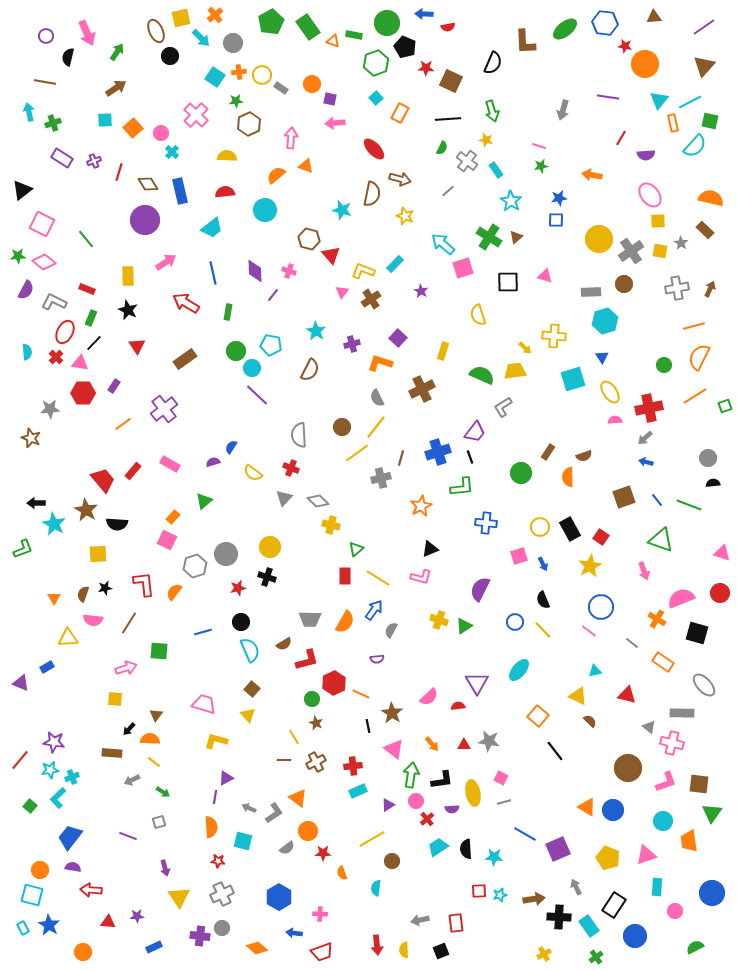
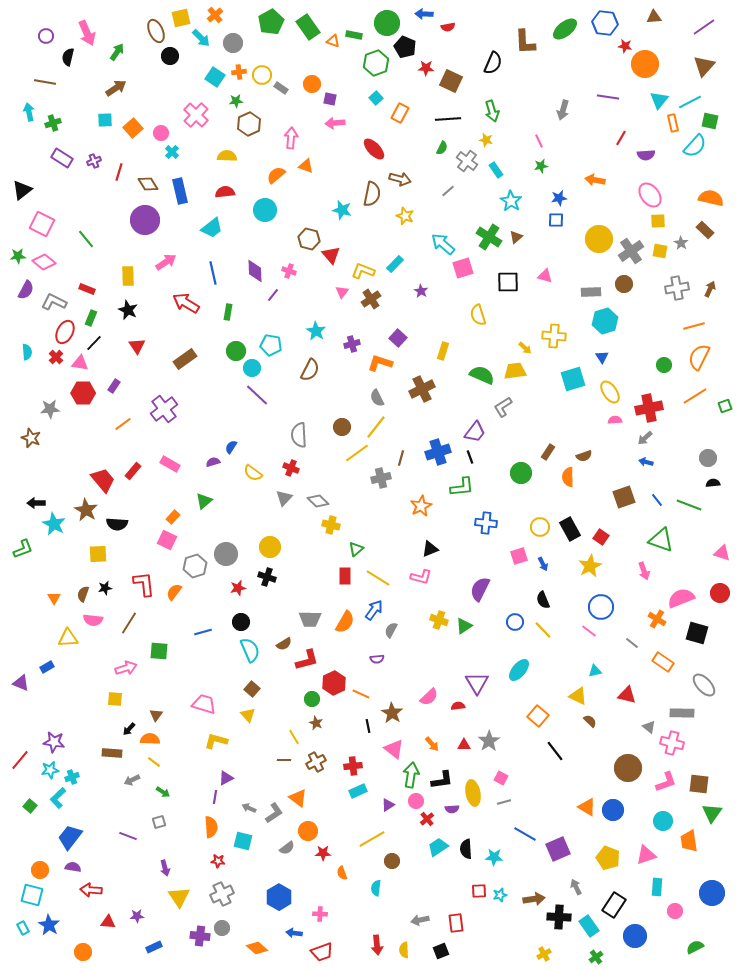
pink line at (539, 146): moved 5 px up; rotated 48 degrees clockwise
orange arrow at (592, 175): moved 3 px right, 5 px down
gray star at (489, 741): rotated 30 degrees clockwise
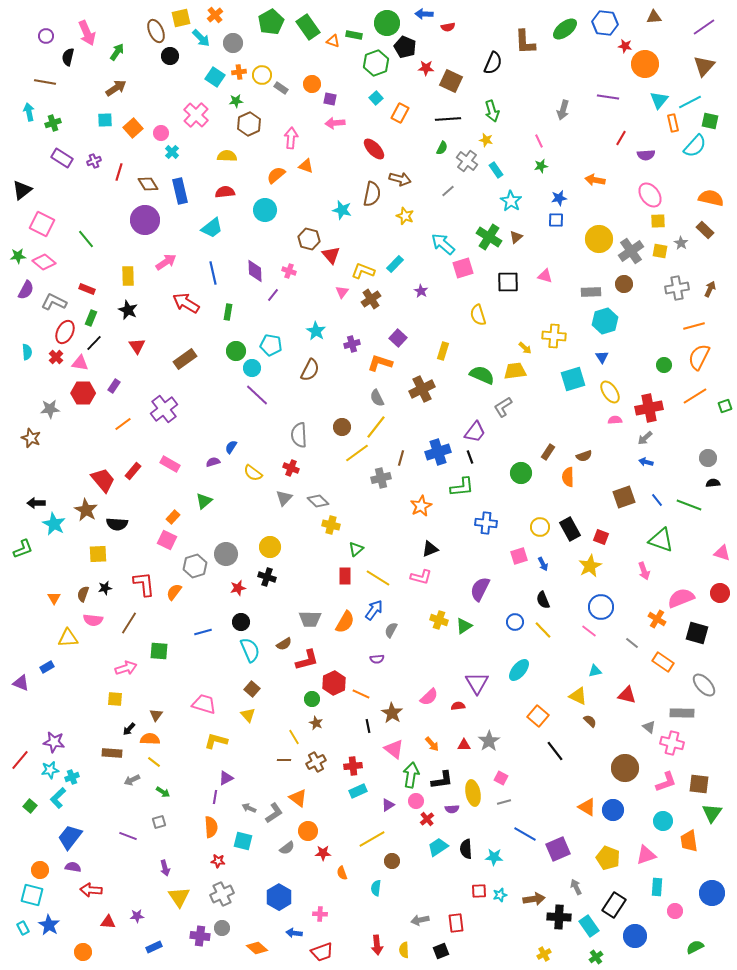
red square at (601, 537): rotated 14 degrees counterclockwise
brown circle at (628, 768): moved 3 px left
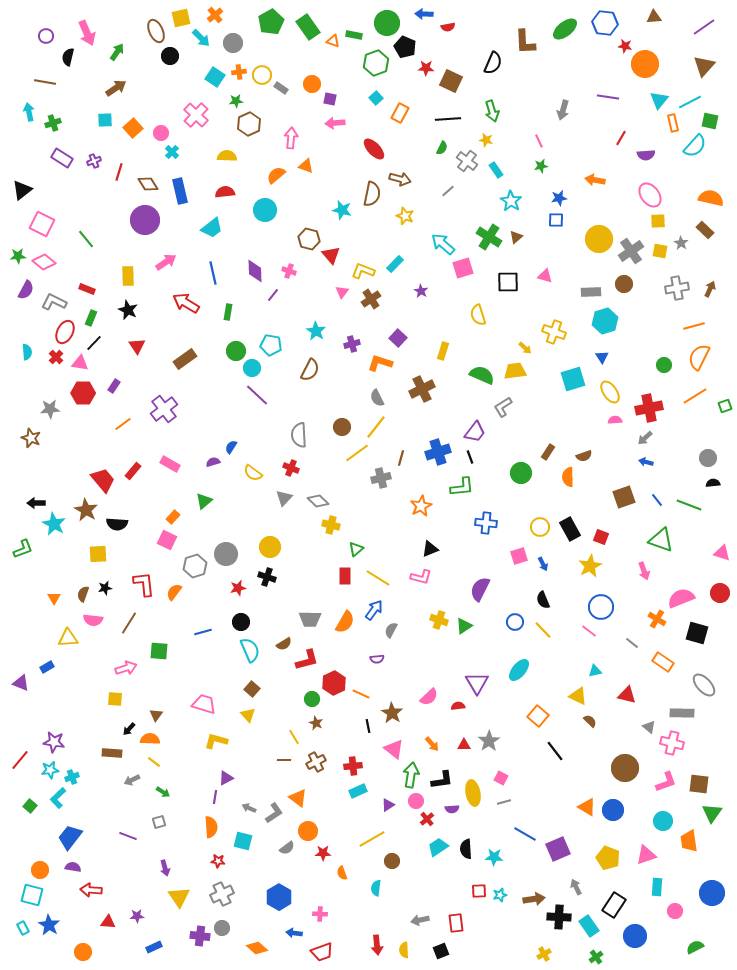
yellow cross at (554, 336): moved 4 px up; rotated 15 degrees clockwise
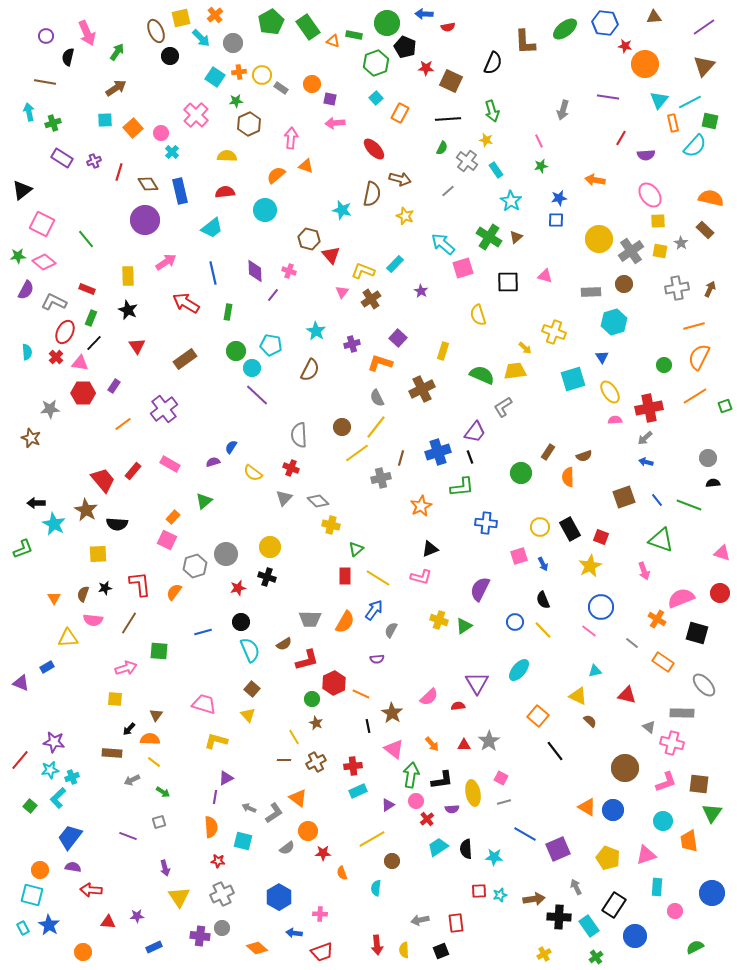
cyan hexagon at (605, 321): moved 9 px right, 1 px down
red L-shape at (144, 584): moved 4 px left
